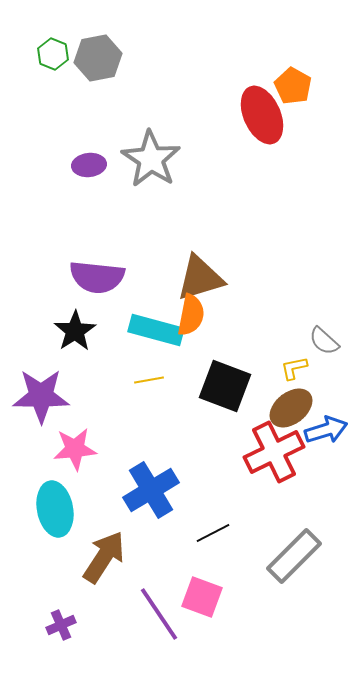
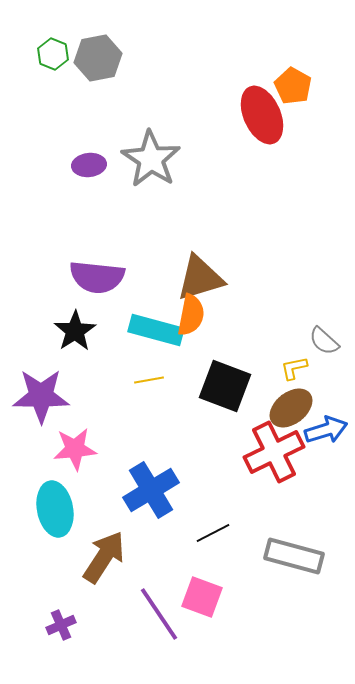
gray rectangle: rotated 60 degrees clockwise
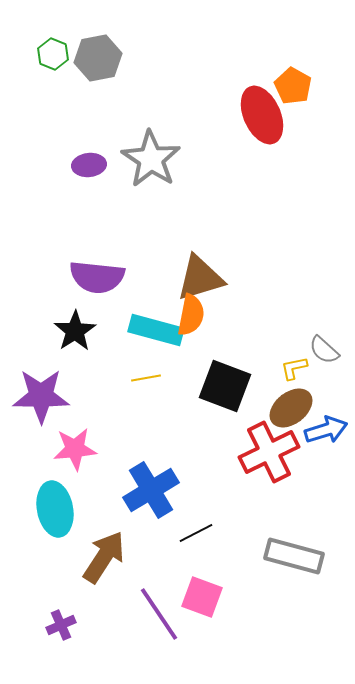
gray semicircle: moved 9 px down
yellow line: moved 3 px left, 2 px up
red cross: moved 5 px left
black line: moved 17 px left
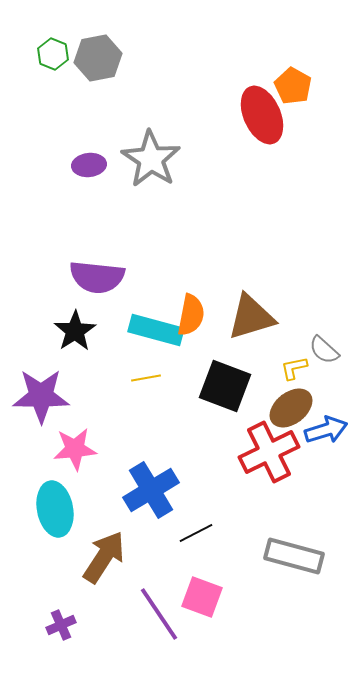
brown triangle: moved 51 px right, 39 px down
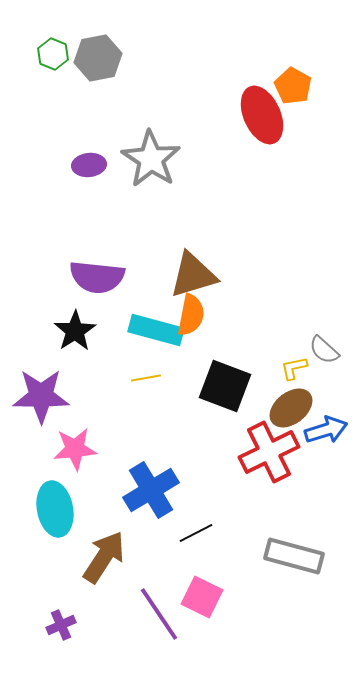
brown triangle: moved 58 px left, 42 px up
pink square: rotated 6 degrees clockwise
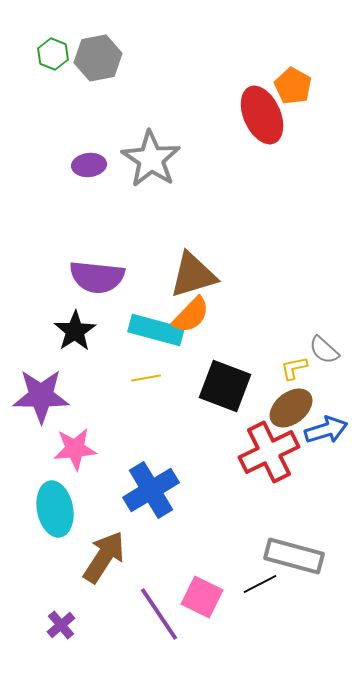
orange semicircle: rotated 33 degrees clockwise
black line: moved 64 px right, 51 px down
purple cross: rotated 16 degrees counterclockwise
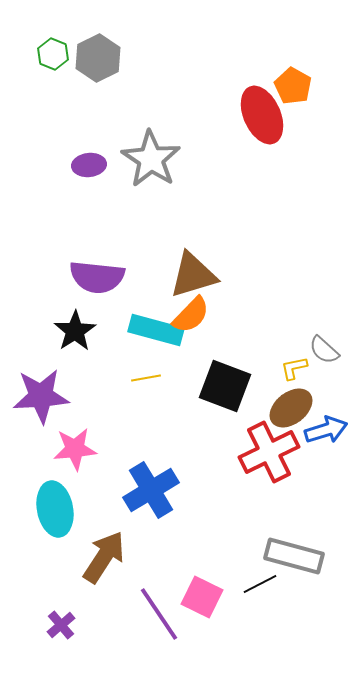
gray hexagon: rotated 15 degrees counterclockwise
purple star: rotated 4 degrees counterclockwise
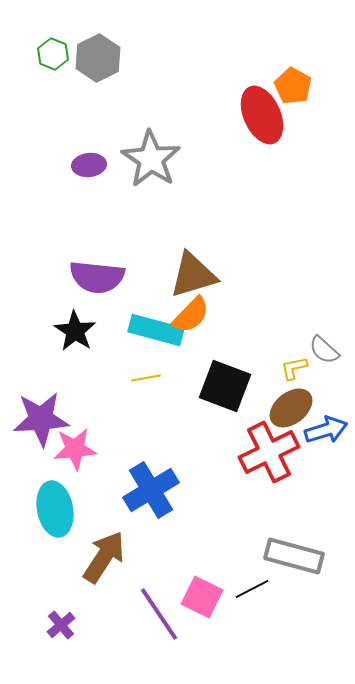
black star: rotated 6 degrees counterclockwise
purple star: moved 23 px down
black line: moved 8 px left, 5 px down
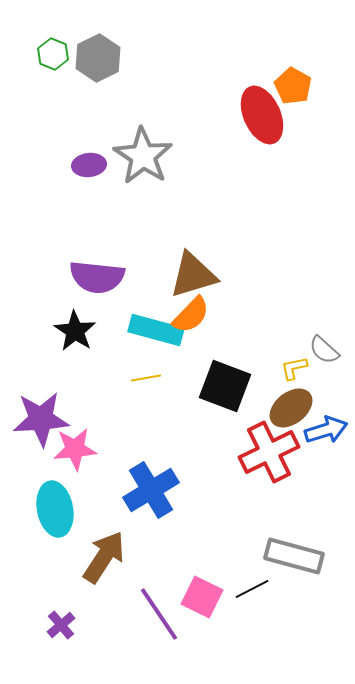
gray star: moved 8 px left, 3 px up
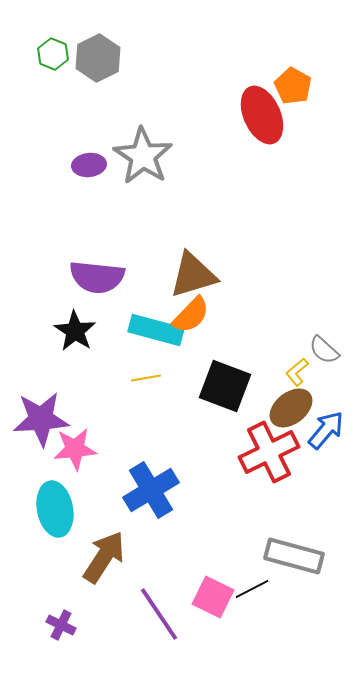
yellow L-shape: moved 3 px right, 4 px down; rotated 28 degrees counterclockwise
blue arrow: rotated 33 degrees counterclockwise
pink square: moved 11 px right
purple cross: rotated 24 degrees counterclockwise
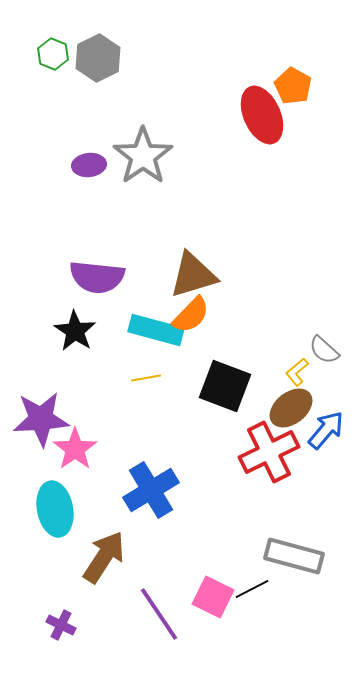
gray star: rotated 4 degrees clockwise
pink star: rotated 30 degrees counterclockwise
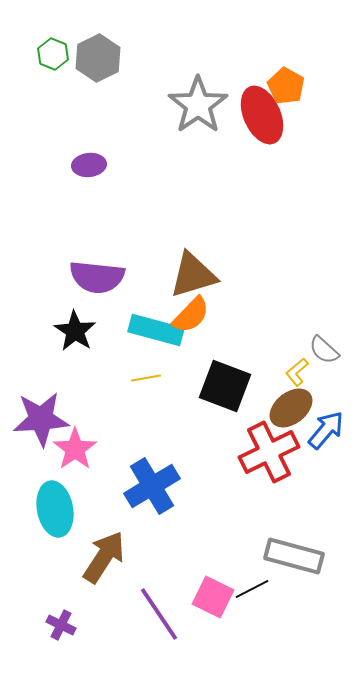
orange pentagon: moved 7 px left
gray star: moved 55 px right, 51 px up
blue cross: moved 1 px right, 4 px up
